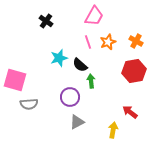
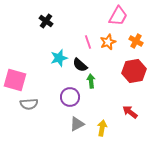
pink trapezoid: moved 24 px right
gray triangle: moved 2 px down
yellow arrow: moved 11 px left, 2 px up
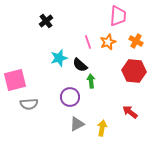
pink trapezoid: rotated 25 degrees counterclockwise
black cross: rotated 16 degrees clockwise
red hexagon: rotated 15 degrees clockwise
pink square: rotated 30 degrees counterclockwise
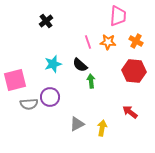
orange star: rotated 28 degrees clockwise
cyan star: moved 6 px left, 6 px down
purple circle: moved 20 px left
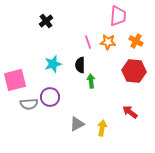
black semicircle: rotated 49 degrees clockwise
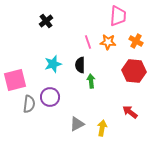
gray semicircle: rotated 78 degrees counterclockwise
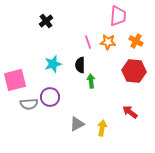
gray semicircle: rotated 78 degrees clockwise
